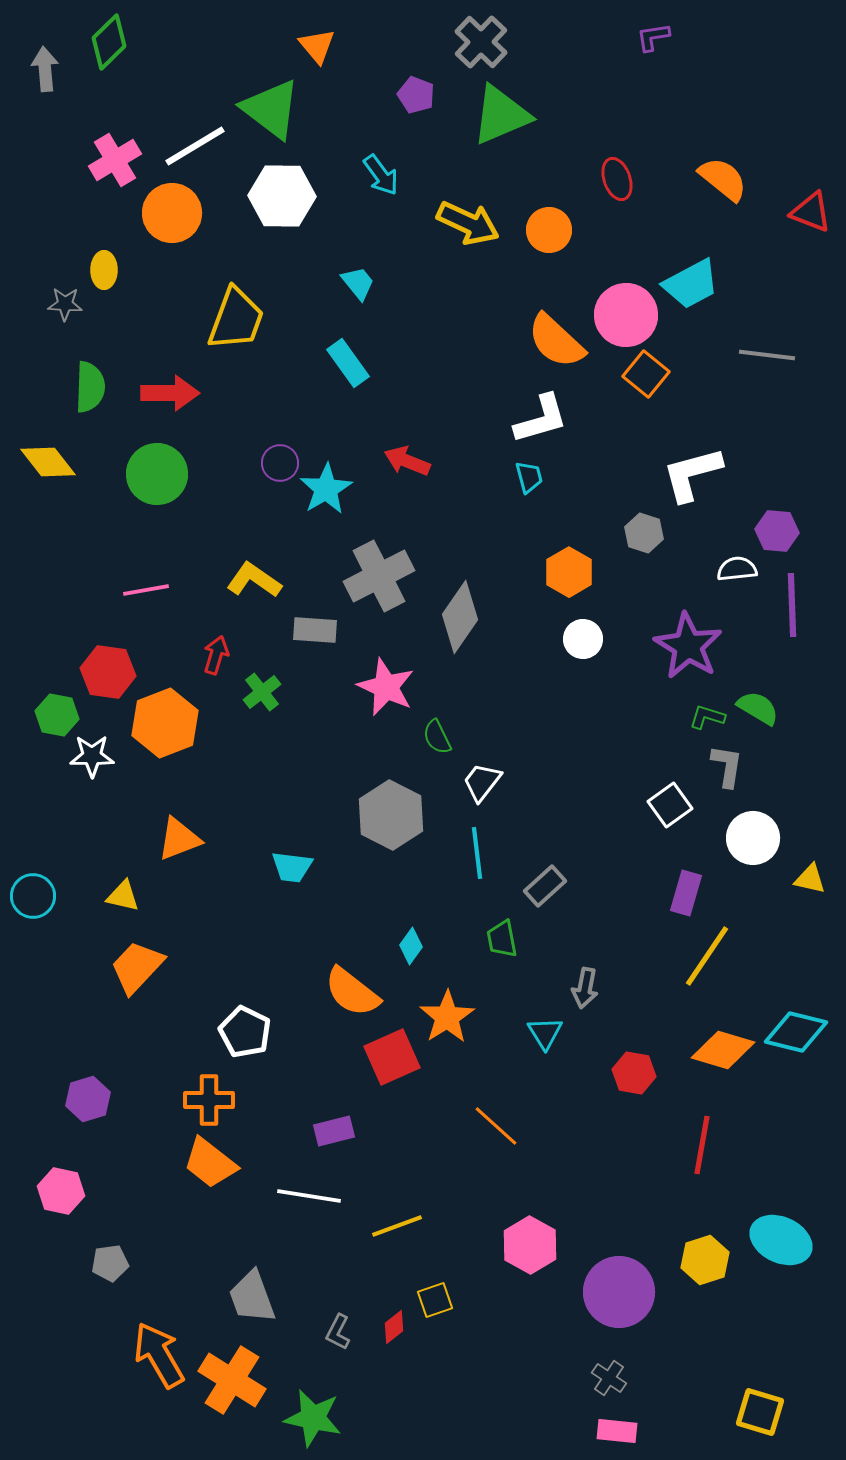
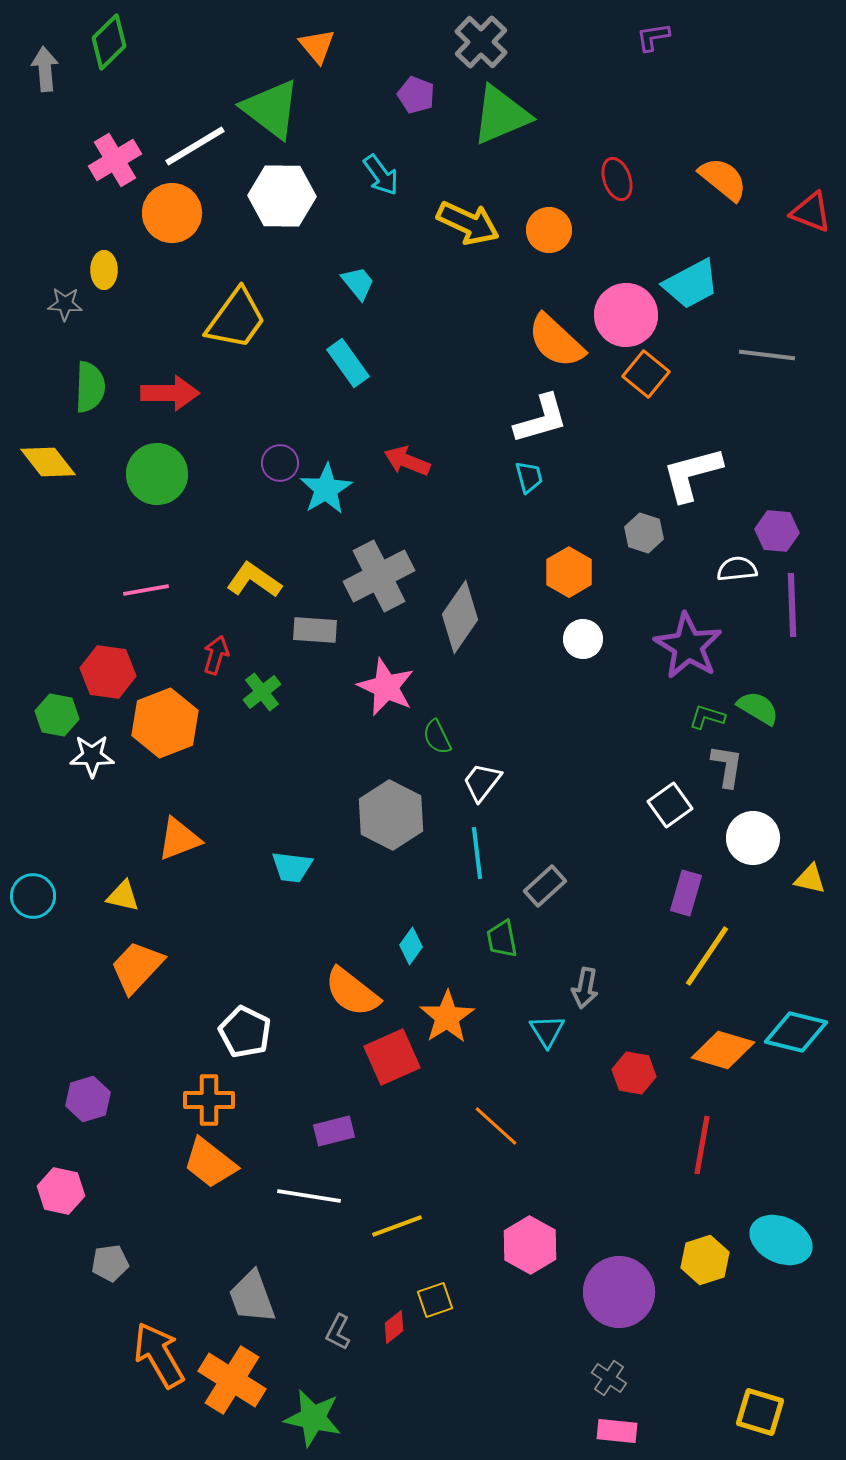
yellow trapezoid at (236, 319): rotated 16 degrees clockwise
cyan triangle at (545, 1033): moved 2 px right, 2 px up
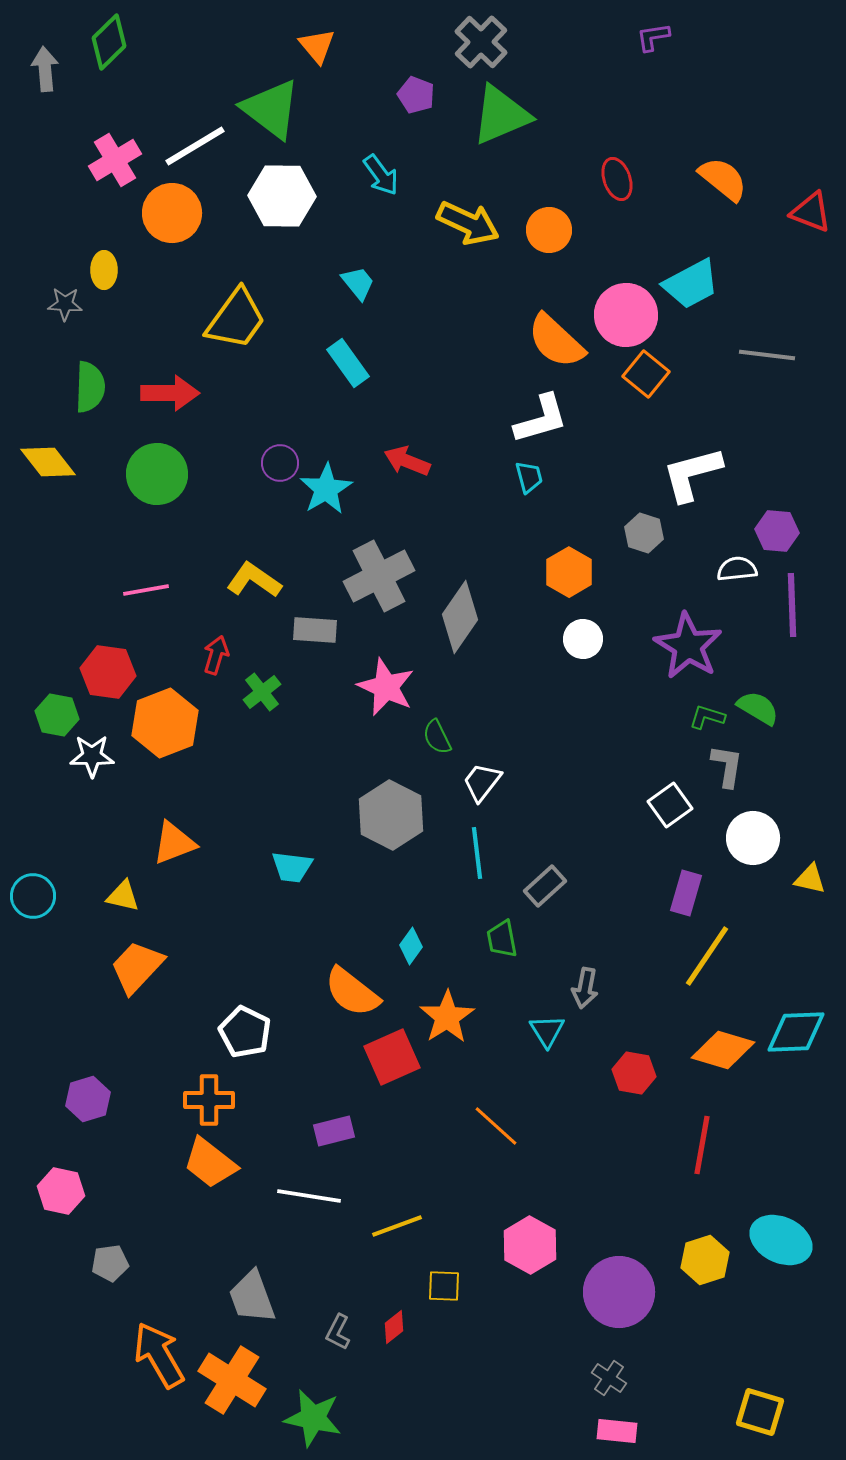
orange triangle at (179, 839): moved 5 px left, 4 px down
cyan diamond at (796, 1032): rotated 16 degrees counterclockwise
yellow square at (435, 1300): moved 9 px right, 14 px up; rotated 21 degrees clockwise
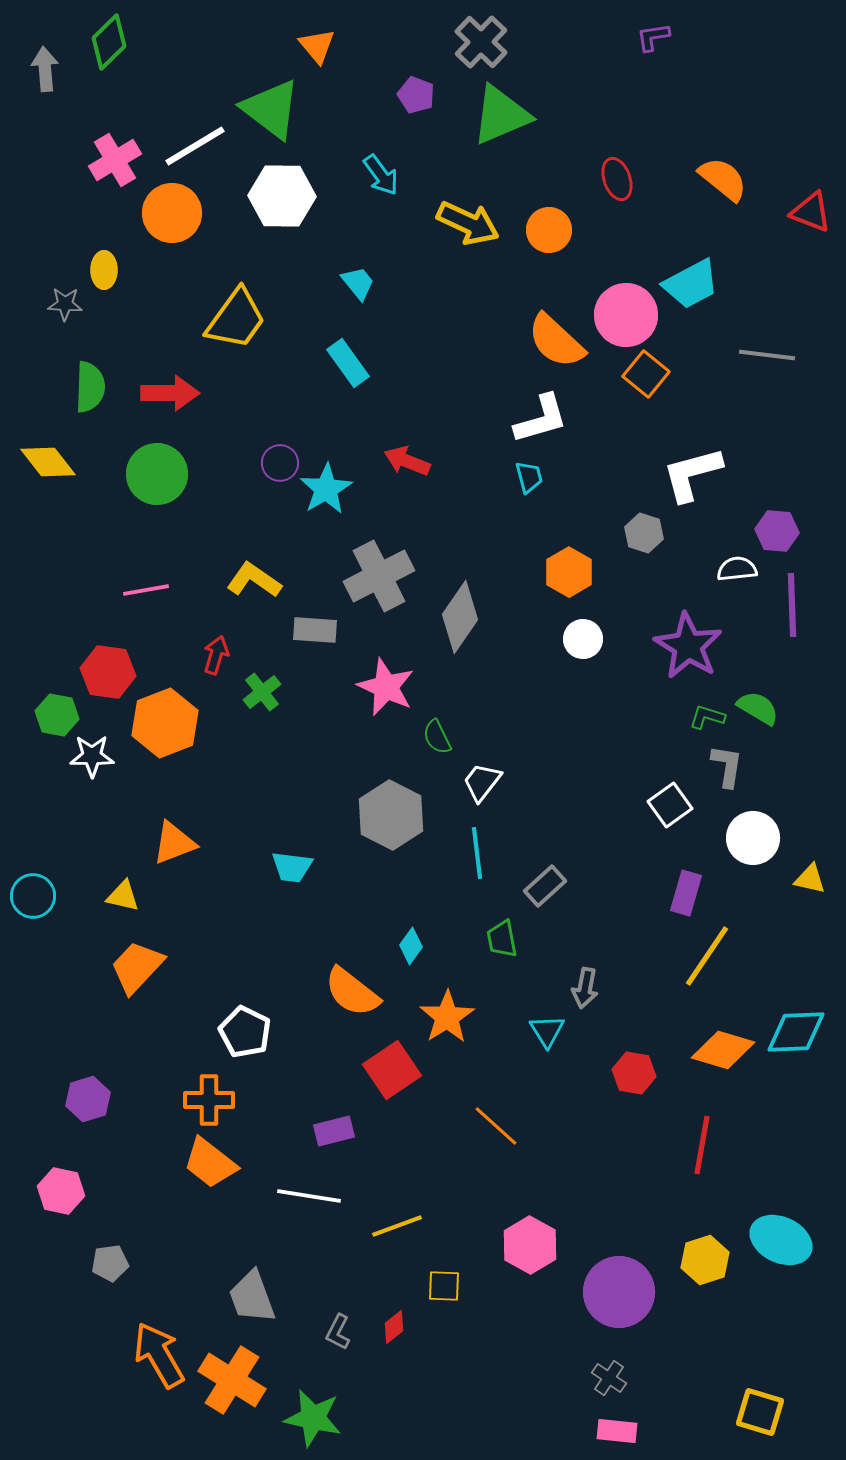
red square at (392, 1057): moved 13 px down; rotated 10 degrees counterclockwise
